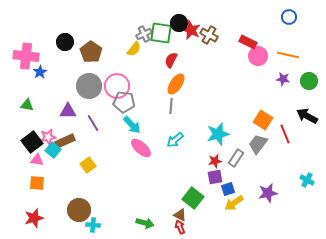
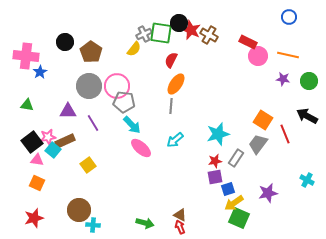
orange square at (37, 183): rotated 21 degrees clockwise
green square at (193, 198): moved 46 px right, 20 px down; rotated 15 degrees counterclockwise
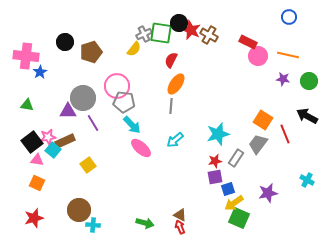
brown pentagon at (91, 52): rotated 20 degrees clockwise
gray circle at (89, 86): moved 6 px left, 12 px down
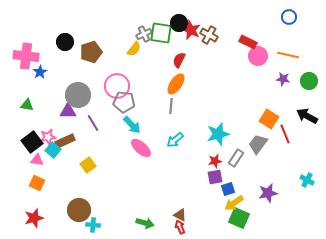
red semicircle at (171, 60): moved 8 px right
gray circle at (83, 98): moved 5 px left, 3 px up
orange square at (263, 120): moved 6 px right, 1 px up
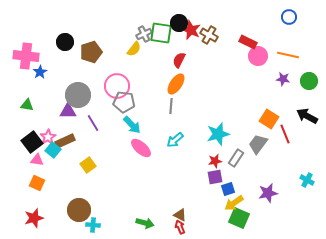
pink star at (48, 137): rotated 21 degrees counterclockwise
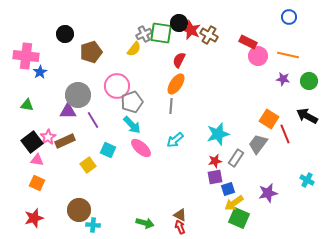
black circle at (65, 42): moved 8 px up
gray pentagon at (124, 102): moved 8 px right; rotated 25 degrees counterclockwise
purple line at (93, 123): moved 3 px up
cyan square at (53, 150): moved 55 px right; rotated 14 degrees counterclockwise
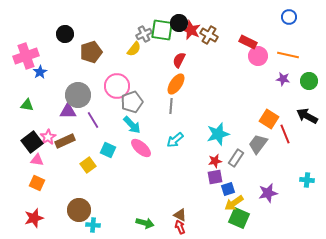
green square at (161, 33): moved 1 px right, 3 px up
pink cross at (26, 56): rotated 25 degrees counterclockwise
cyan cross at (307, 180): rotated 24 degrees counterclockwise
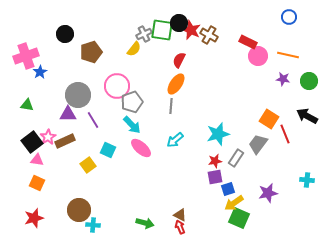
purple triangle at (68, 111): moved 3 px down
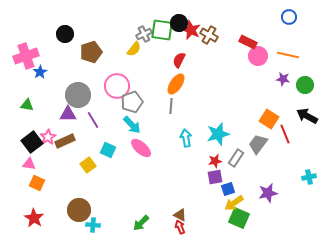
green circle at (309, 81): moved 4 px left, 4 px down
cyan arrow at (175, 140): moved 11 px right, 2 px up; rotated 120 degrees clockwise
pink triangle at (37, 160): moved 8 px left, 4 px down
cyan cross at (307, 180): moved 2 px right, 3 px up; rotated 16 degrees counterclockwise
red star at (34, 218): rotated 24 degrees counterclockwise
green arrow at (145, 223): moved 4 px left; rotated 120 degrees clockwise
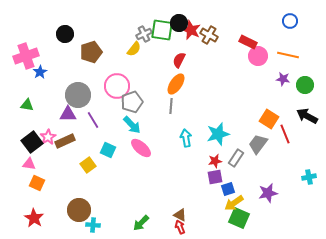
blue circle at (289, 17): moved 1 px right, 4 px down
